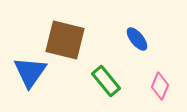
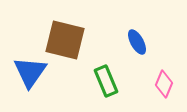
blue ellipse: moved 3 px down; rotated 10 degrees clockwise
green rectangle: rotated 16 degrees clockwise
pink diamond: moved 4 px right, 2 px up
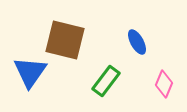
green rectangle: rotated 60 degrees clockwise
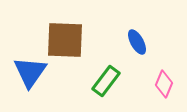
brown square: rotated 12 degrees counterclockwise
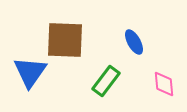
blue ellipse: moved 3 px left
pink diamond: rotated 28 degrees counterclockwise
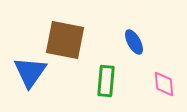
brown square: rotated 9 degrees clockwise
green rectangle: rotated 32 degrees counterclockwise
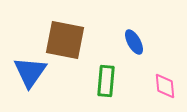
pink diamond: moved 1 px right, 2 px down
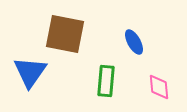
brown square: moved 6 px up
pink diamond: moved 6 px left, 1 px down
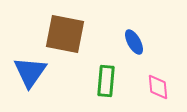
pink diamond: moved 1 px left
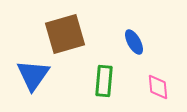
brown square: rotated 27 degrees counterclockwise
blue triangle: moved 3 px right, 3 px down
green rectangle: moved 2 px left
